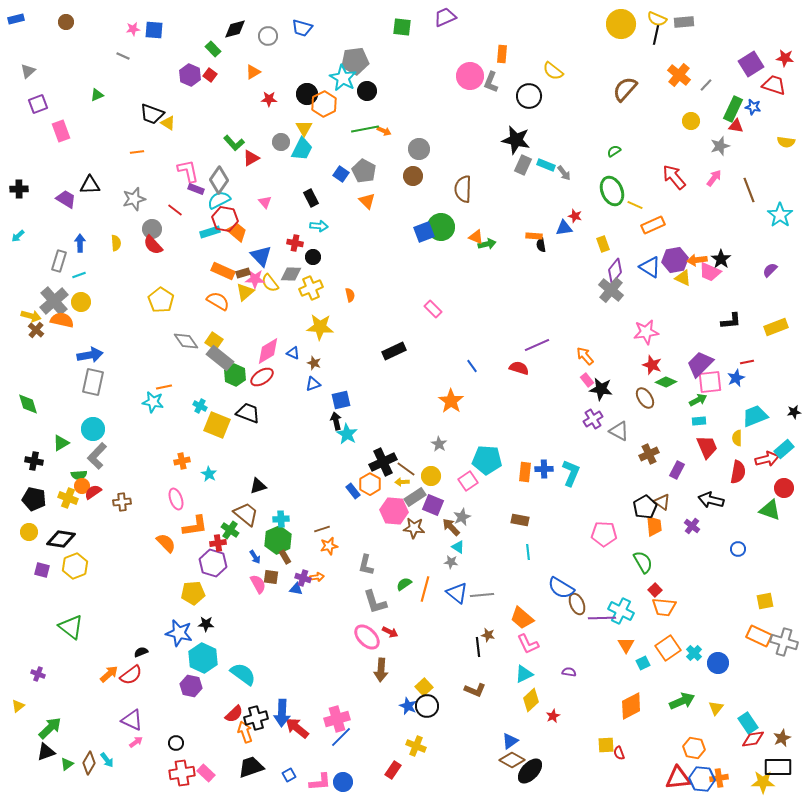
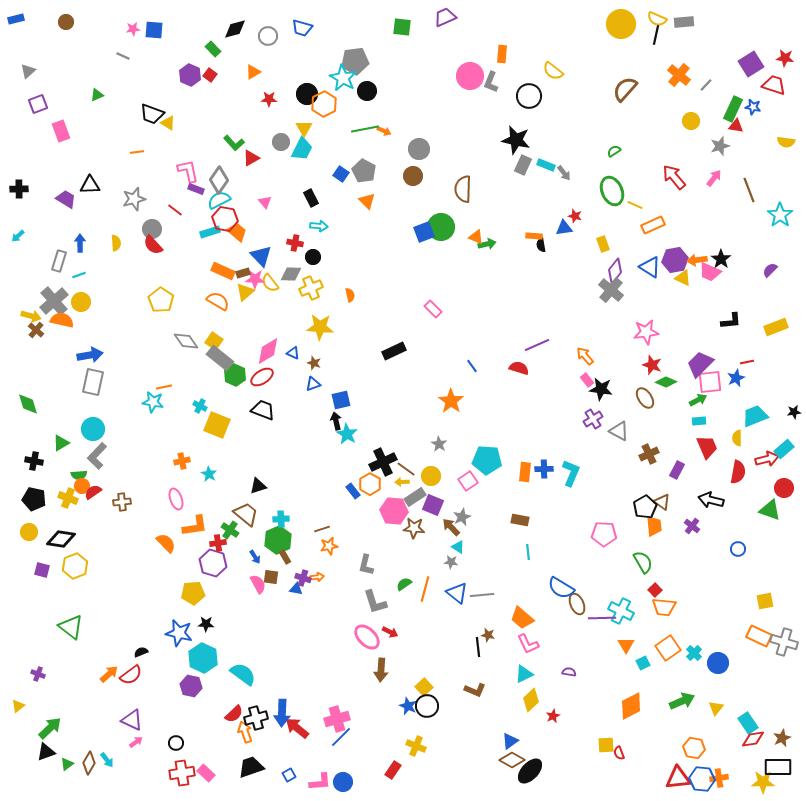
black trapezoid at (248, 413): moved 15 px right, 3 px up
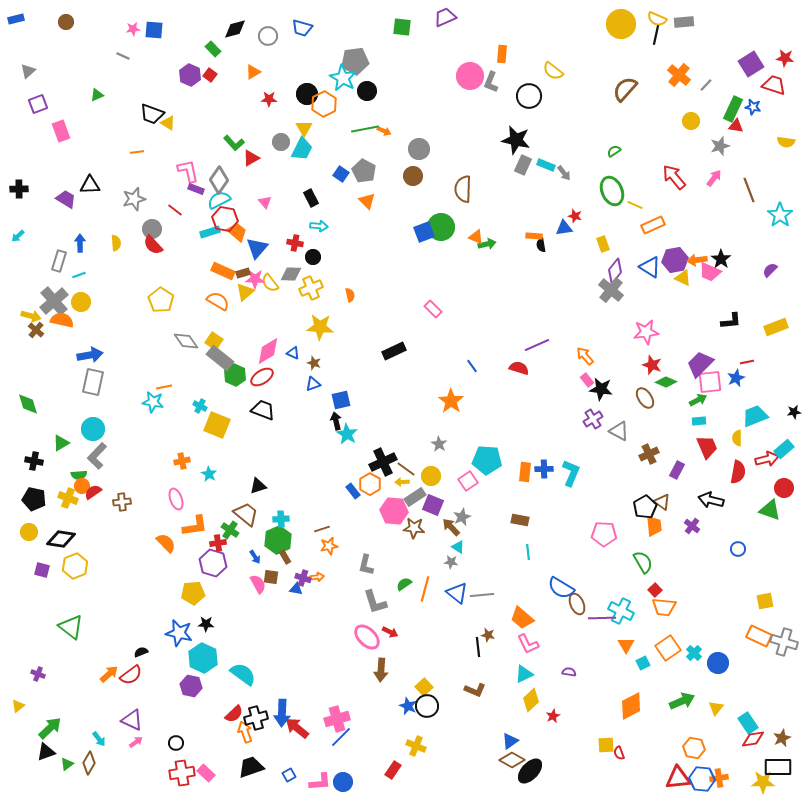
blue triangle at (261, 256): moved 4 px left, 8 px up; rotated 25 degrees clockwise
cyan arrow at (107, 760): moved 8 px left, 21 px up
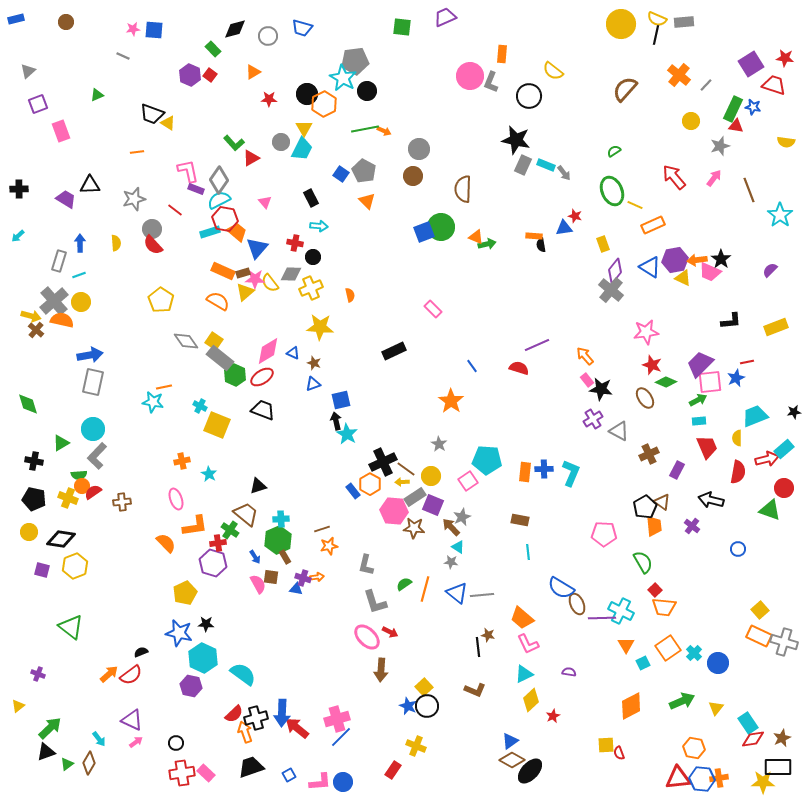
yellow pentagon at (193, 593): moved 8 px left; rotated 20 degrees counterclockwise
yellow square at (765, 601): moved 5 px left, 9 px down; rotated 30 degrees counterclockwise
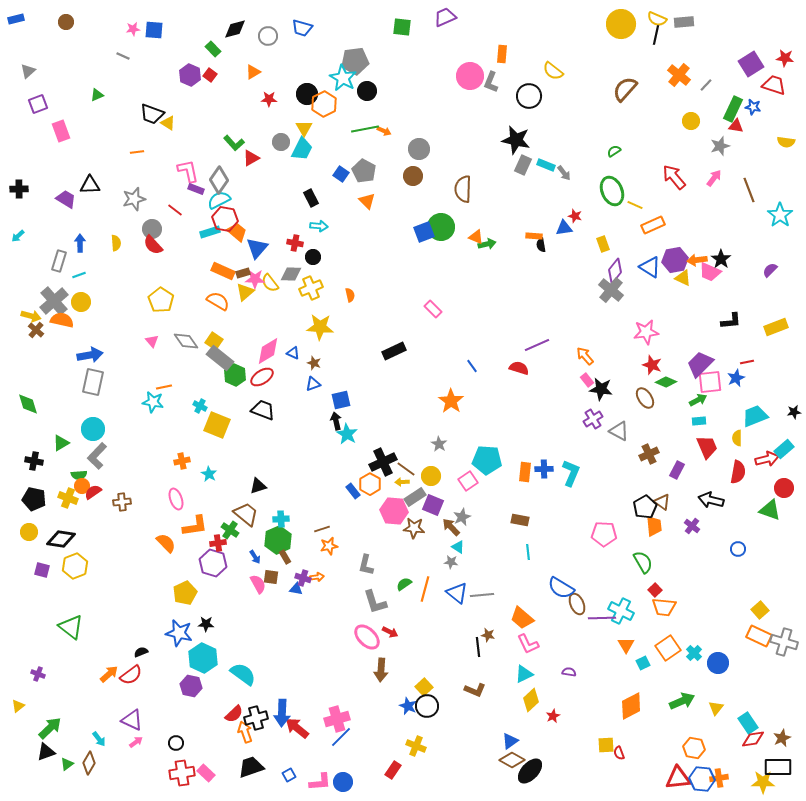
pink triangle at (265, 202): moved 113 px left, 139 px down
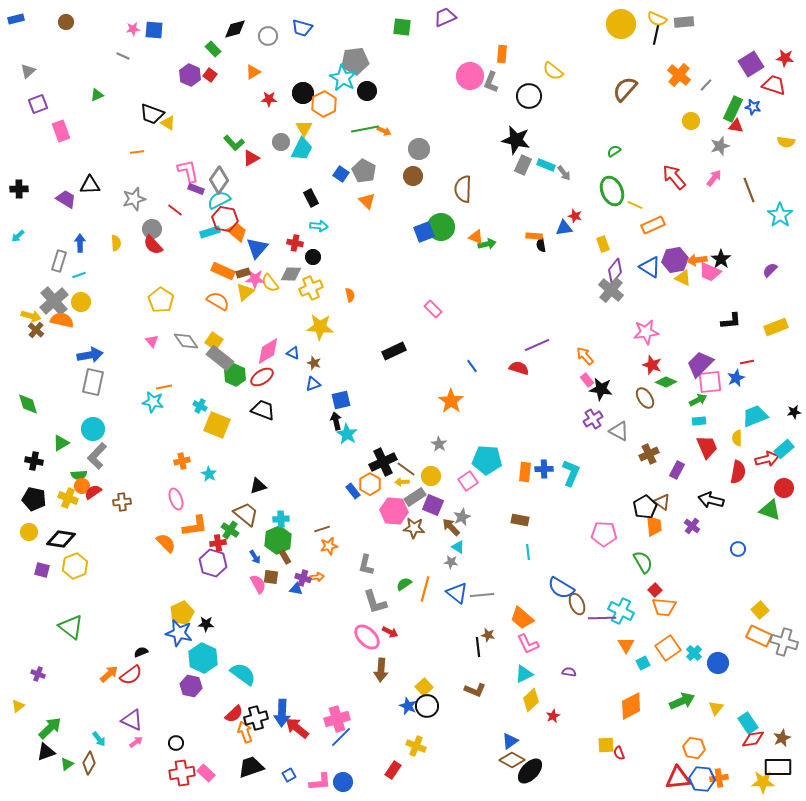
black circle at (307, 94): moved 4 px left, 1 px up
yellow pentagon at (185, 593): moved 3 px left, 20 px down
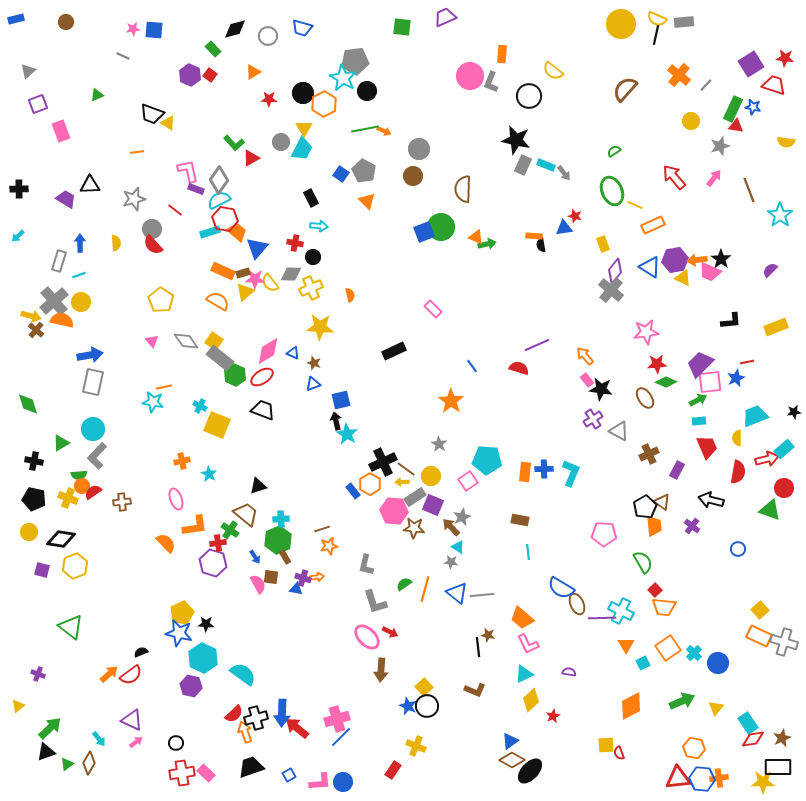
red star at (652, 365): moved 5 px right, 1 px up; rotated 24 degrees counterclockwise
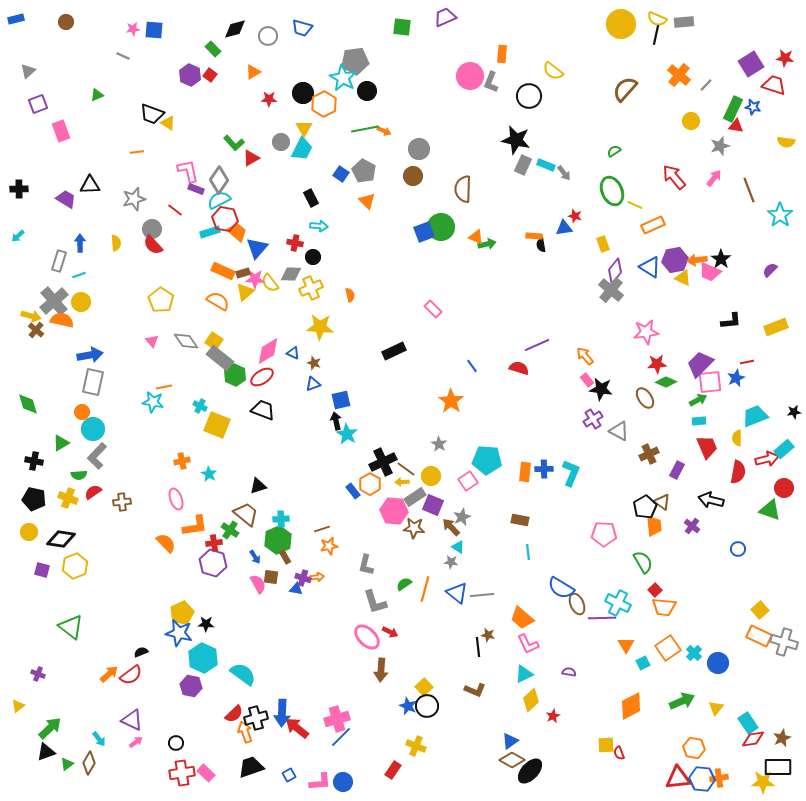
orange circle at (82, 486): moved 74 px up
red cross at (218, 543): moved 4 px left
cyan cross at (621, 611): moved 3 px left, 8 px up
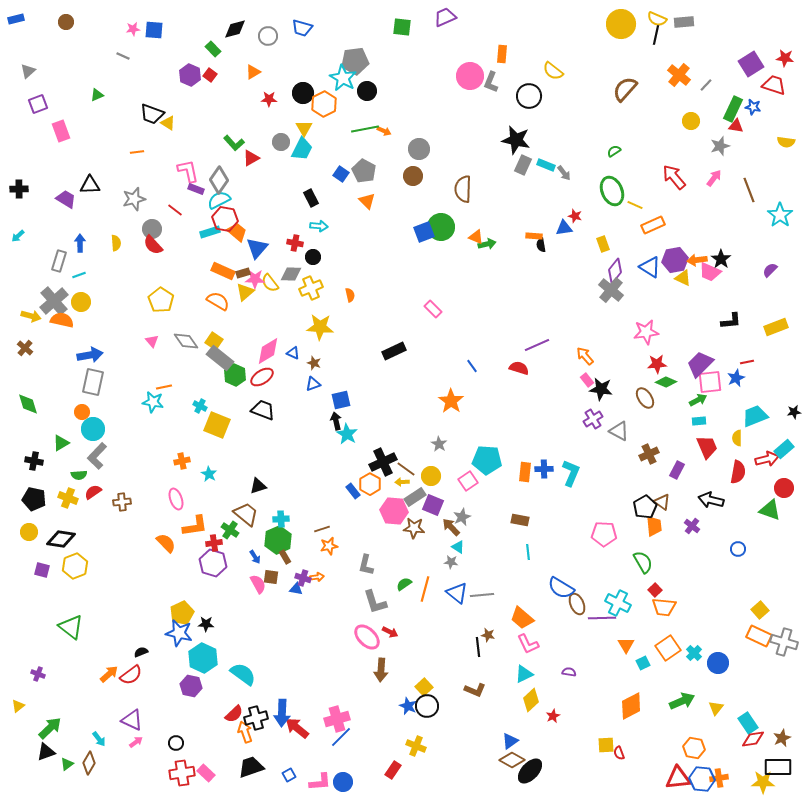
brown cross at (36, 330): moved 11 px left, 18 px down
